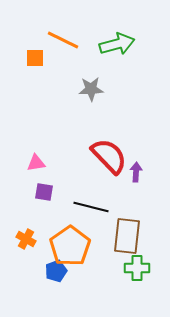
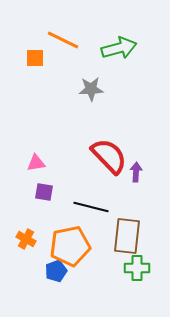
green arrow: moved 2 px right, 4 px down
orange pentagon: rotated 24 degrees clockwise
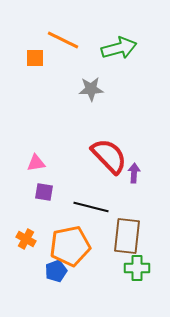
purple arrow: moved 2 px left, 1 px down
